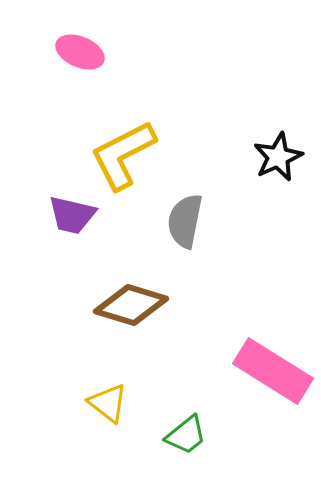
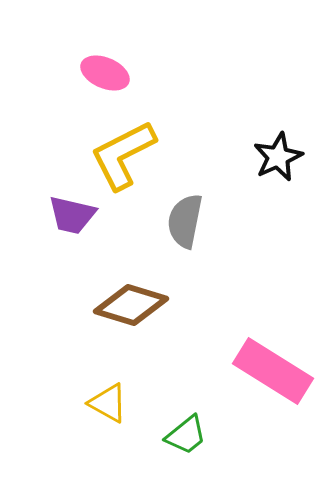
pink ellipse: moved 25 px right, 21 px down
yellow triangle: rotated 9 degrees counterclockwise
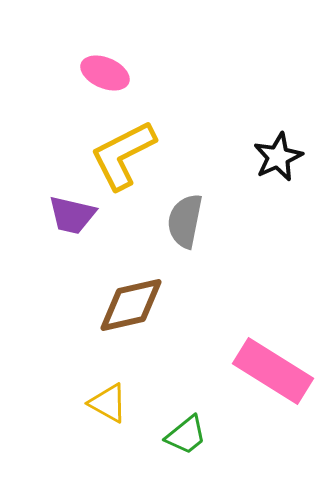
brown diamond: rotated 30 degrees counterclockwise
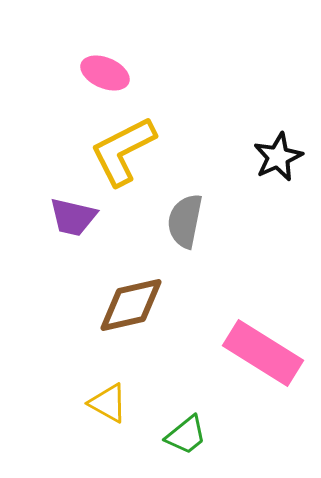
yellow L-shape: moved 4 px up
purple trapezoid: moved 1 px right, 2 px down
pink rectangle: moved 10 px left, 18 px up
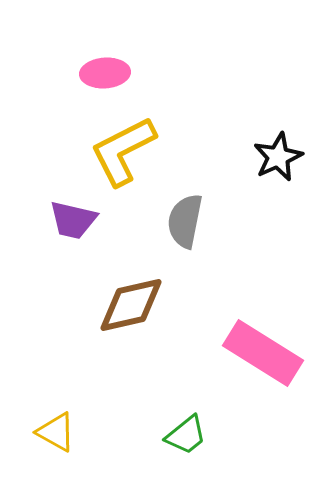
pink ellipse: rotated 27 degrees counterclockwise
purple trapezoid: moved 3 px down
yellow triangle: moved 52 px left, 29 px down
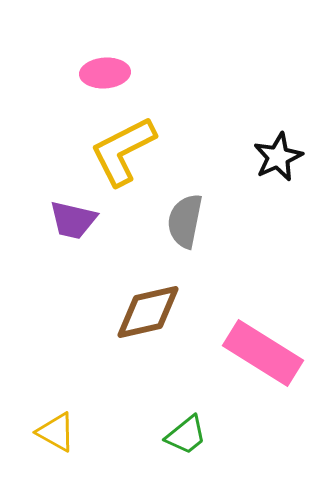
brown diamond: moved 17 px right, 7 px down
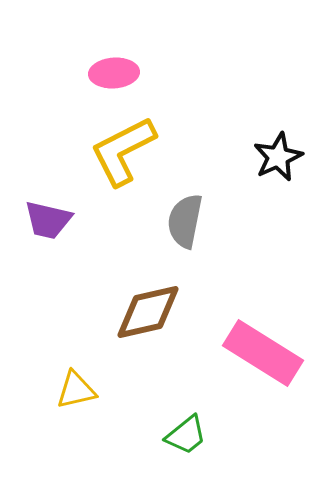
pink ellipse: moved 9 px right
purple trapezoid: moved 25 px left
yellow triangle: moved 20 px right, 42 px up; rotated 42 degrees counterclockwise
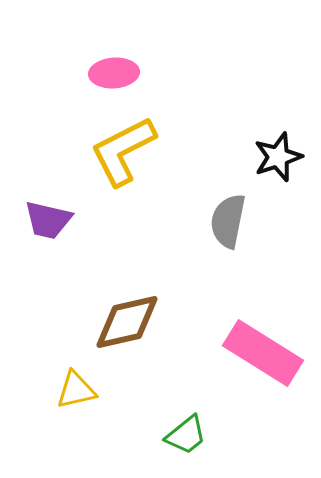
black star: rotated 6 degrees clockwise
gray semicircle: moved 43 px right
brown diamond: moved 21 px left, 10 px down
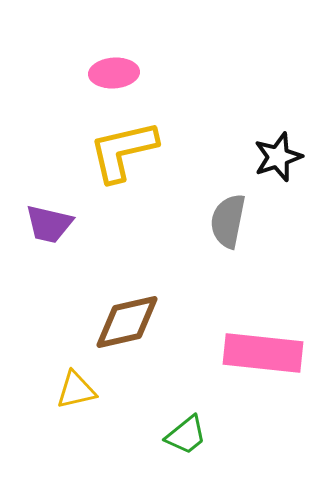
yellow L-shape: rotated 14 degrees clockwise
purple trapezoid: moved 1 px right, 4 px down
pink rectangle: rotated 26 degrees counterclockwise
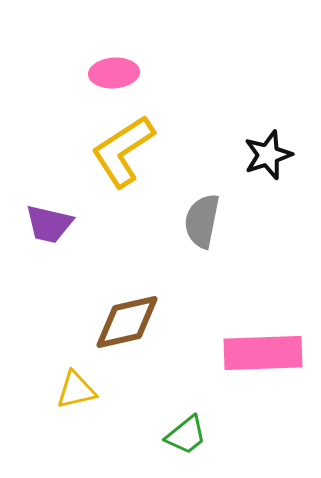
yellow L-shape: rotated 20 degrees counterclockwise
black star: moved 10 px left, 2 px up
gray semicircle: moved 26 px left
pink rectangle: rotated 8 degrees counterclockwise
